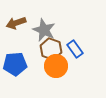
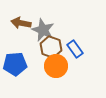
brown arrow: moved 5 px right; rotated 30 degrees clockwise
gray star: moved 1 px left
brown hexagon: moved 2 px up
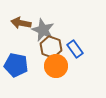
blue pentagon: moved 1 px right, 1 px down; rotated 15 degrees clockwise
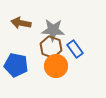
gray star: moved 10 px right; rotated 20 degrees counterclockwise
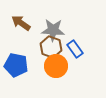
brown arrow: rotated 24 degrees clockwise
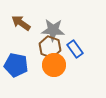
brown hexagon: moved 1 px left
orange circle: moved 2 px left, 1 px up
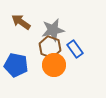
brown arrow: moved 1 px up
gray star: rotated 15 degrees counterclockwise
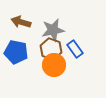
brown arrow: rotated 18 degrees counterclockwise
brown hexagon: moved 1 px right, 2 px down
blue pentagon: moved 13 px up
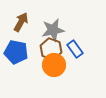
brown arrow: rotated 102 degrees clockwise
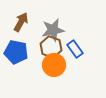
brown hexagon: moved 2 px up
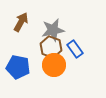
blue pentagon: moved 2 px right, 15 px down
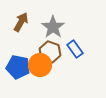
gray star: moved 3 px up; rotated 25 degrees counterclockwise
brown hexagon: moved 1 px left, 5 px down
orange circle: moved 14 px left
